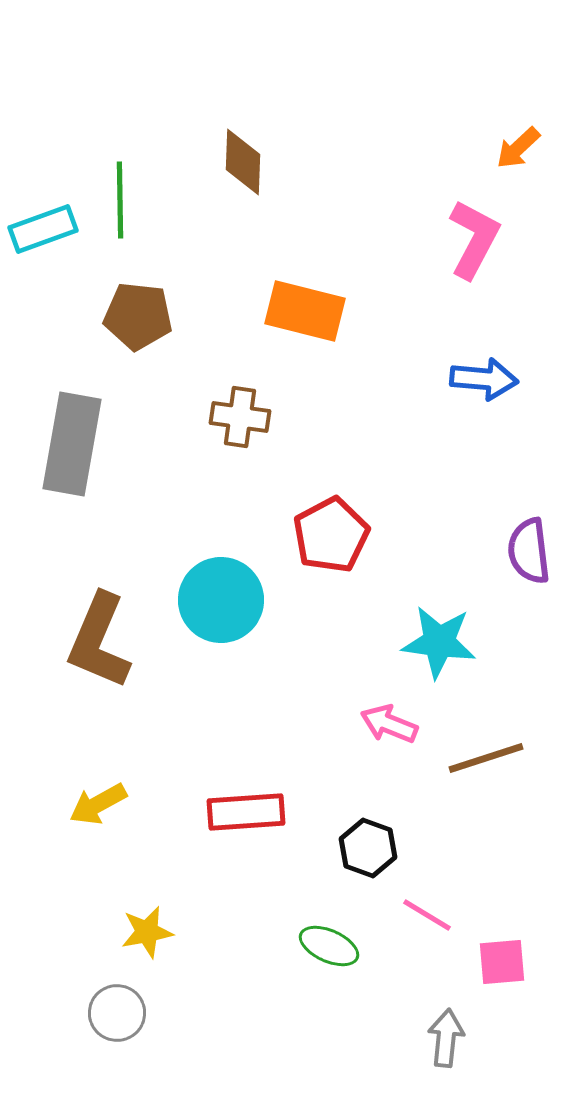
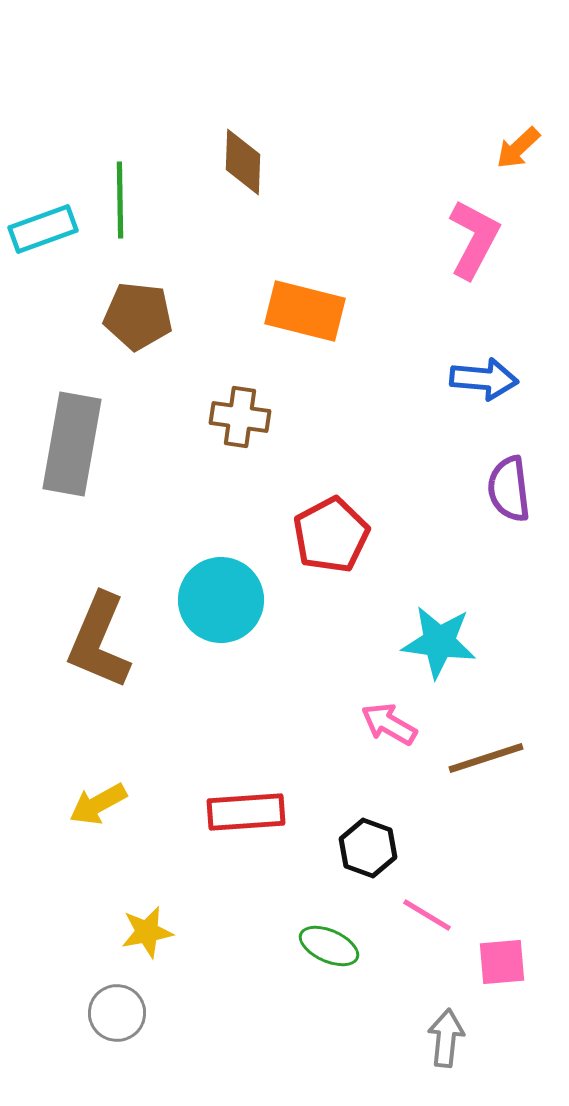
purple semicircle: moved 20 px left, 62 px up
pink arrow: rotated 8 degrees clockwise
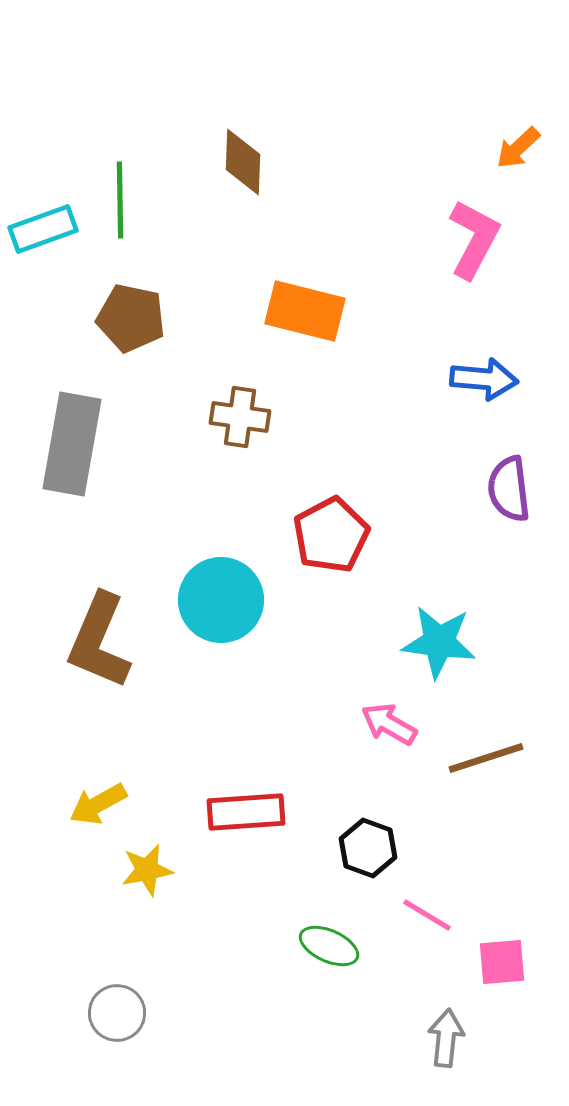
brown pentagon: moved 7 px left, 2 px down; rotated 6 degrees clockwise
yellow star: moved 62 px up
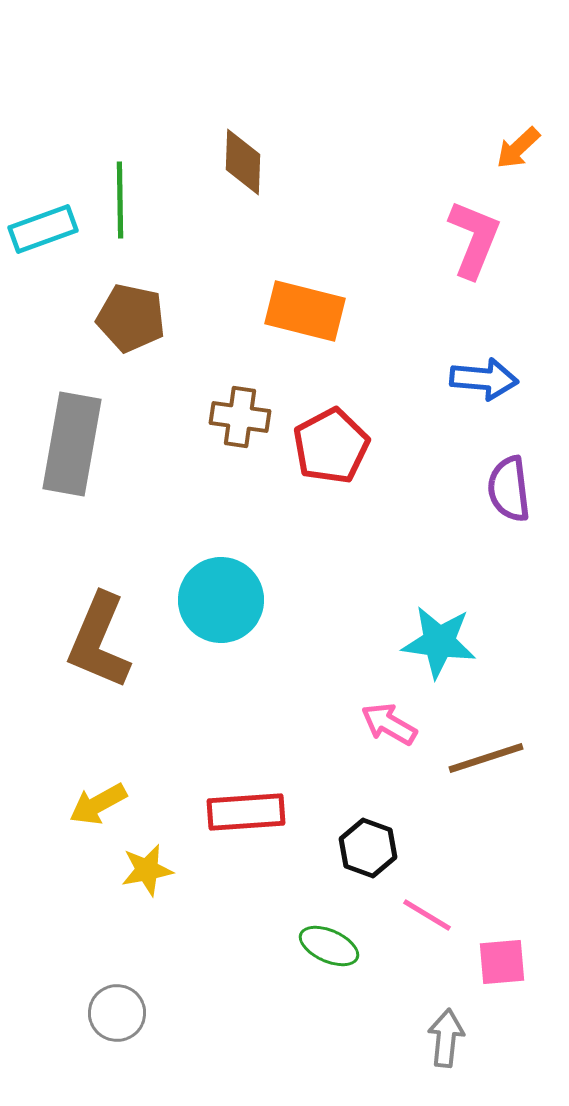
pink L-shape: rotated 6 degrees counterclockwise
red pentagon: moved 89 px up
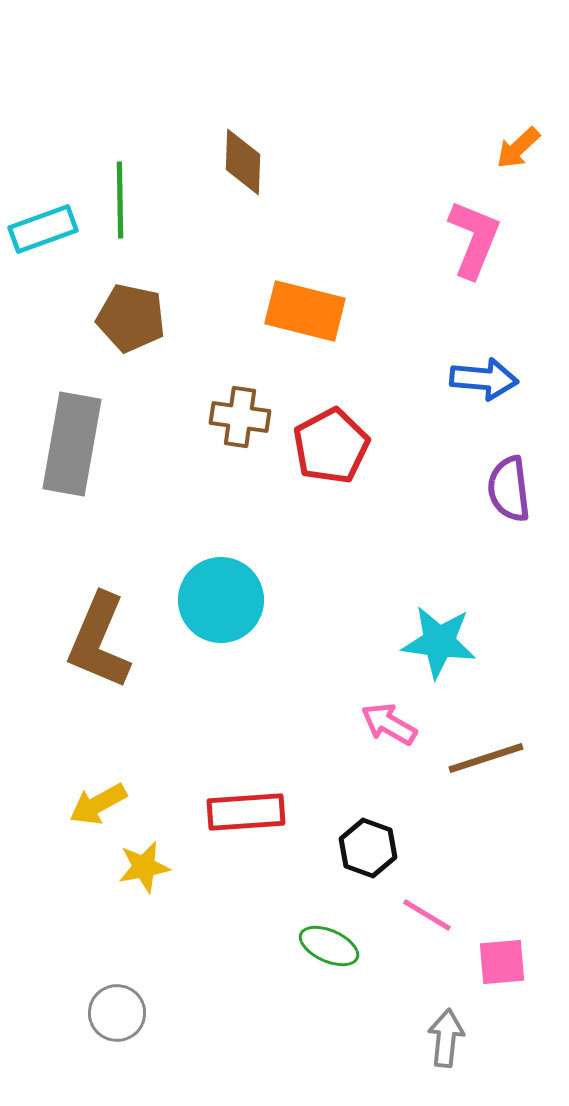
yellow star: moved 3 px left, 3 px up
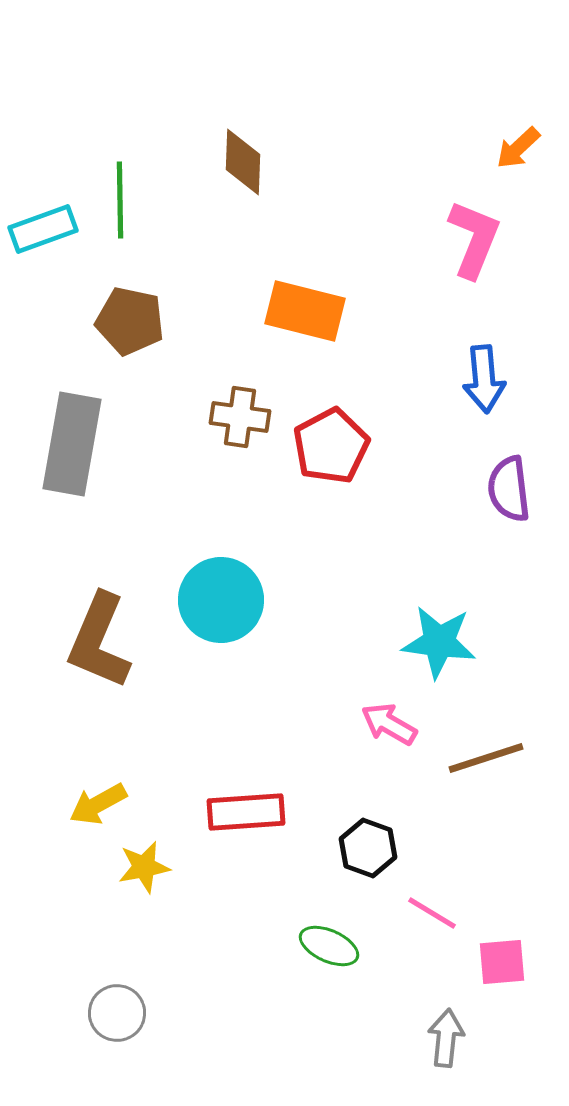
brown pentagon: moved 1 px left, 3 px down
blue arrow: rotated 80 degrees clockwise
pink line: moved 5 px right, 2 px up
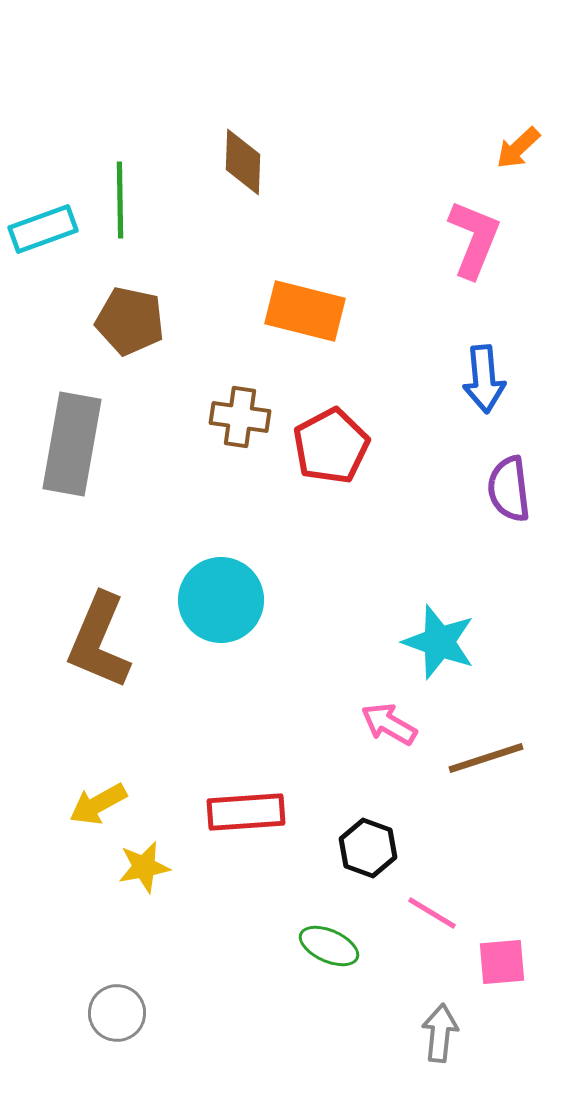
cyan star: rotated 12 degrees clockwise
gray arrow: moved 6 px left, 5 px up
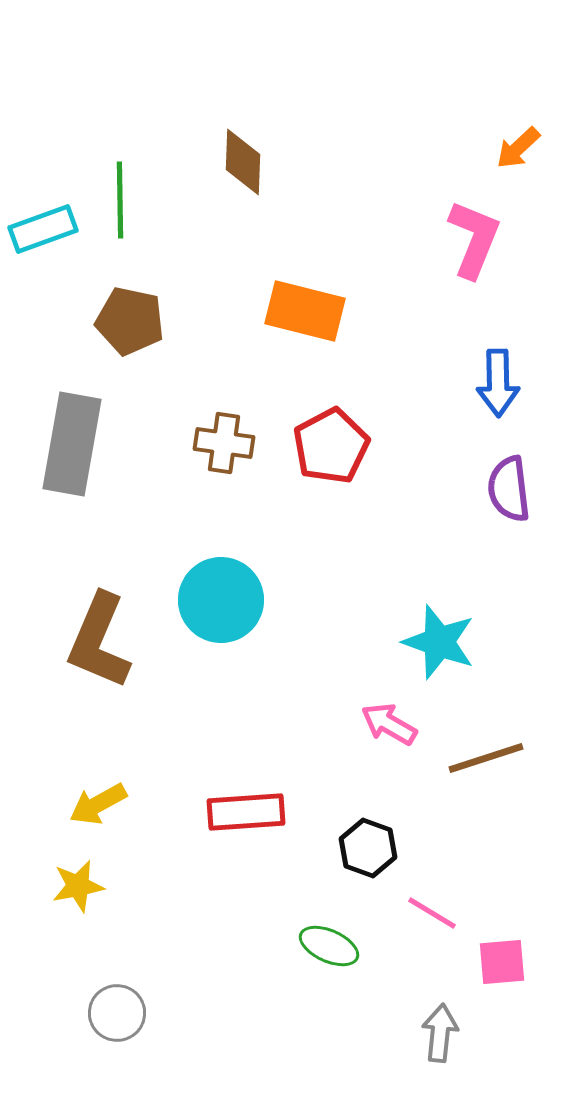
blue arrow: moved 14 px right, 4 px down; rotated 4 degrees clockwise
brown cross: moved 16 px left, 26 px down
yellow star: moved 66 px left, 19 px down
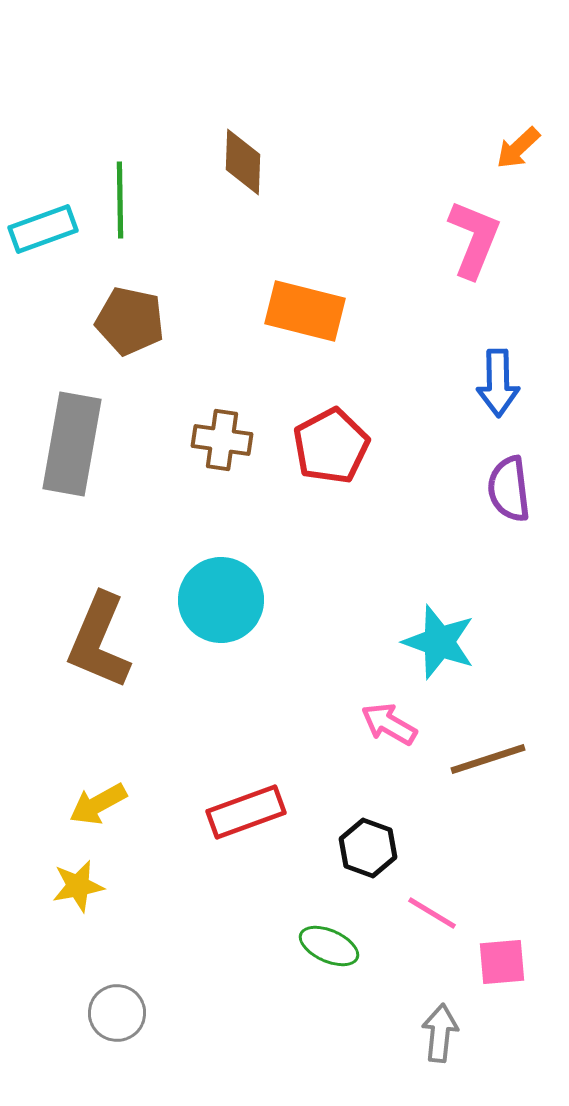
brown cross: moved 2 px left, 3 px up
brown line: moved 2 px right, 1 px down
red rectangle: rotated 16 degrees counterclockwise
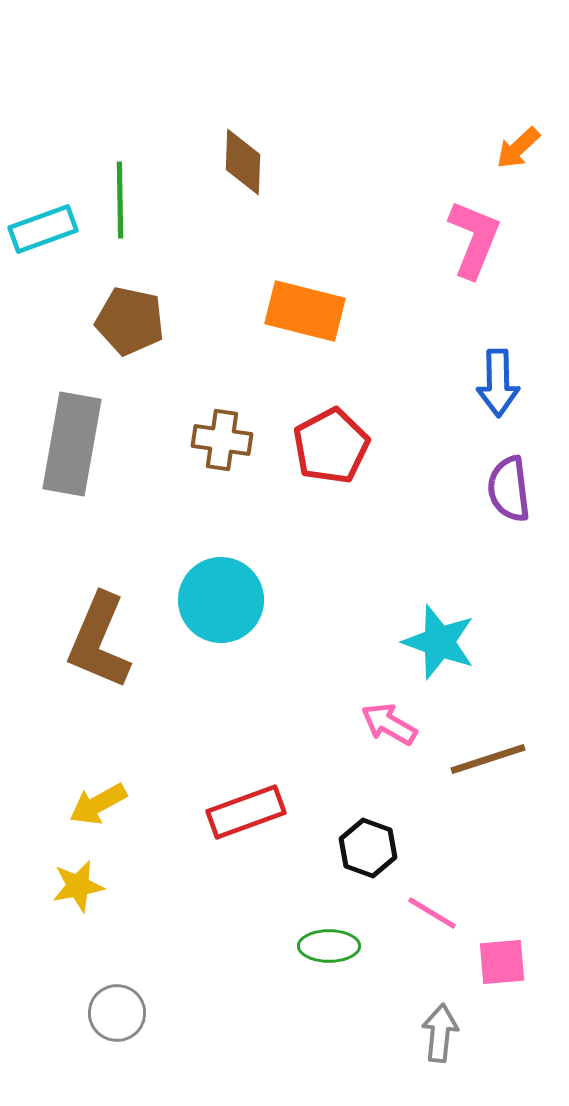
green ellipse: rotated 24 degrees counterclockwise
